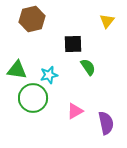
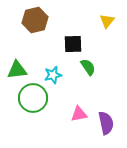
brown hexagon: moved 3 px right, 1 px down
green triangle: rotated 15 degrees counterclockwise
cyan star: moved 4 px right
pink triangle: moved 4 px right, 3 px down; rotated 18 degrees clockwise
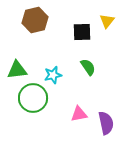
black square: moved 9 px right, 12 px up
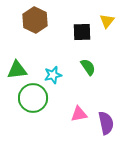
brown hexagon: rotated 20 degrees counterclockwise
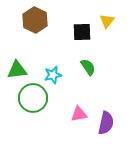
purple semicircle: rotated 25 degrees clockwise
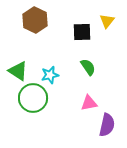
green triangle: moved 1 px right, 1 px down; rotated 40 degrees clockwise
cyan star: moved 3 px left
pink triangle: moved 10 px right, 11 px up
purple semicircle: moved 1 px right, 2 px down
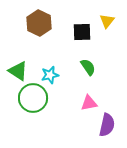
brown hexagon: moved 4 px right, 3 px down
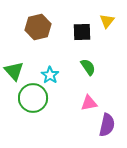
brown hexagon: moved 1 px left, 4 px down; rotated 20 degrees clockwise
green triangle: moved 4 px left; rotated 15 degrees clockwise
cyan star: rotated 24 degrees counterclockwise
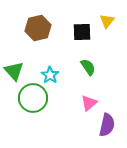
brown hexagon: moved 1 px down
pink triangle: rotated 30 degrees counterclockwise
